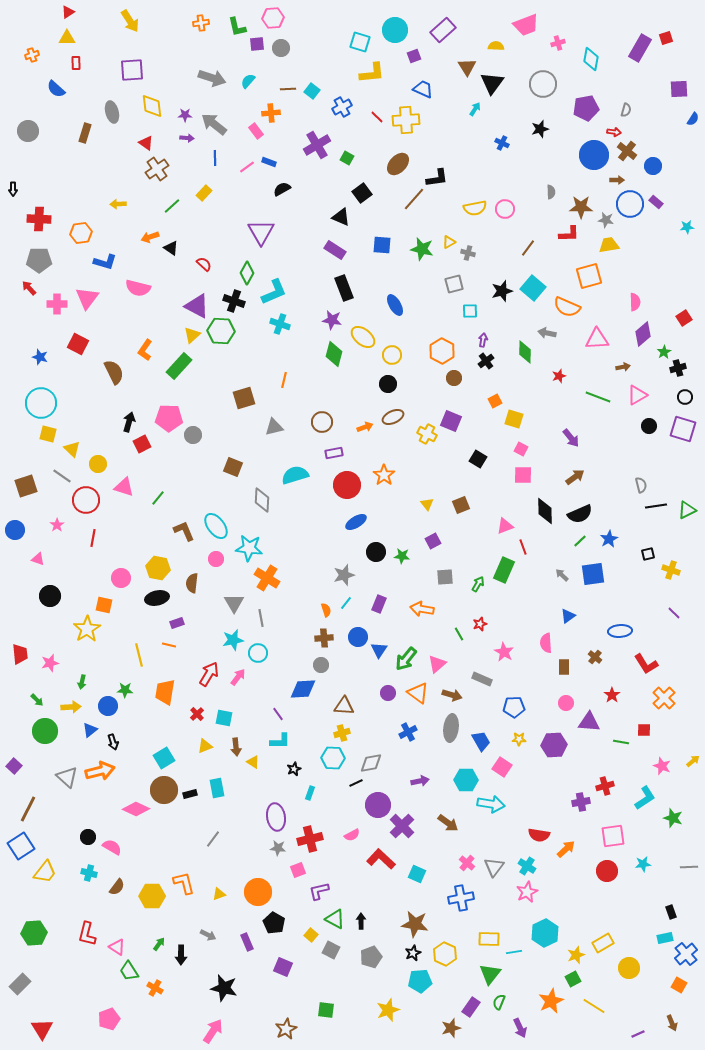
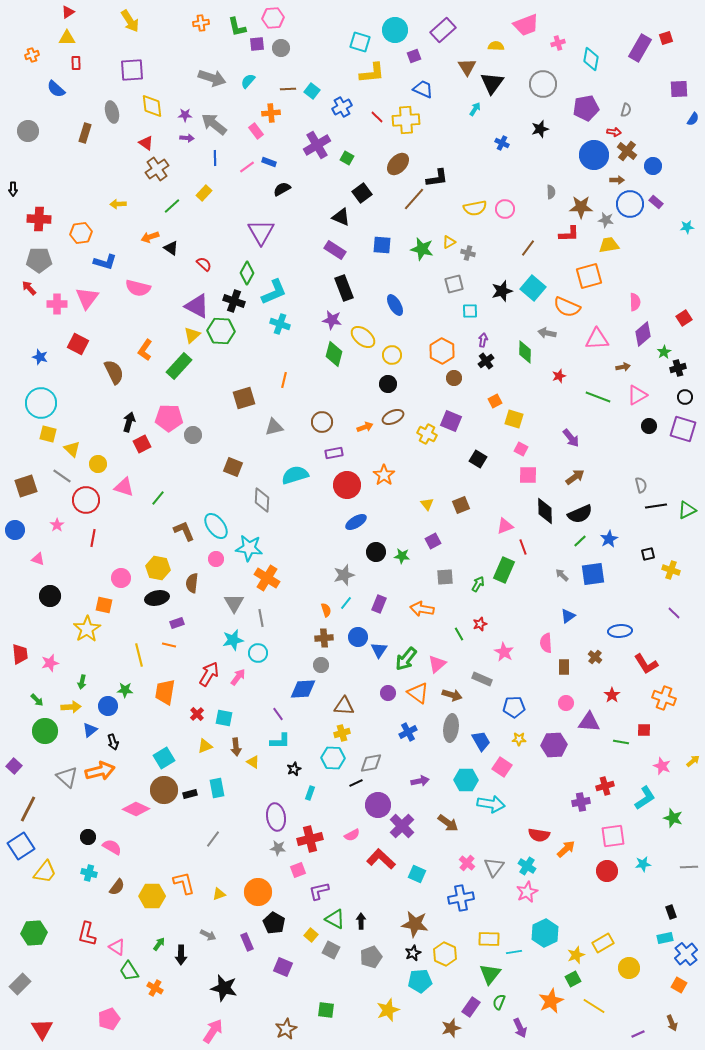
pink square at (523, 475): moved 5 px right
orange cross at (664, 698): rotated 25 degrees counterclockwise
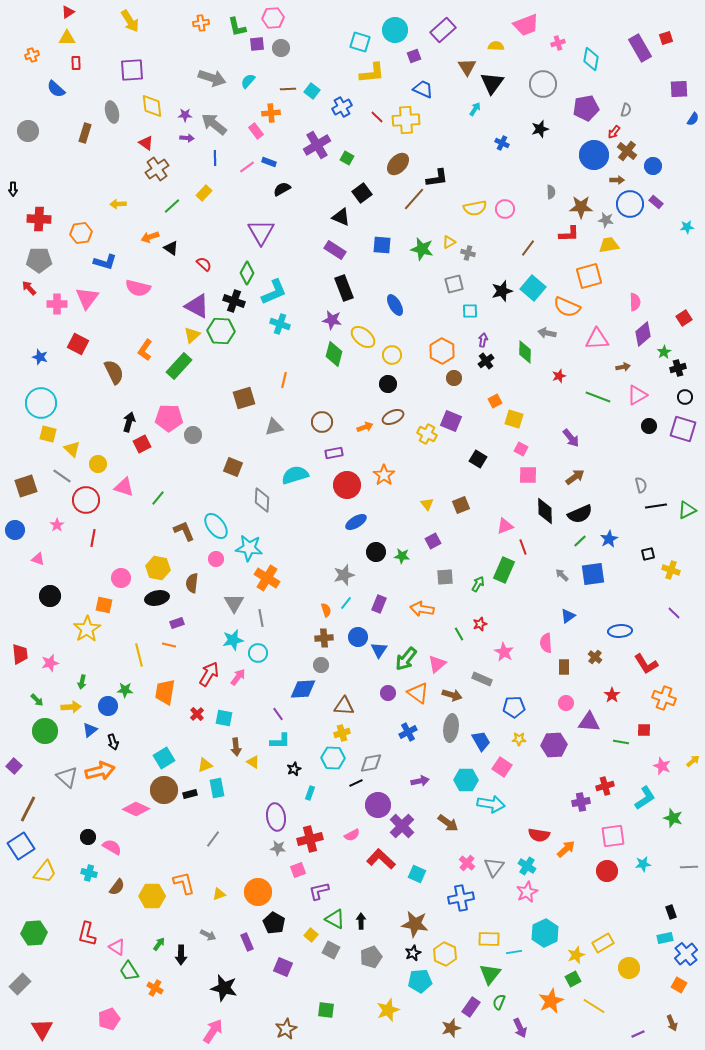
purple rectangle at (640, 48): rotated 60 degrees counterclockwise
red arrow at (614, 132): rotated 120 degrees clockwise
yellow triangle at (205, 746): moved 19 px down
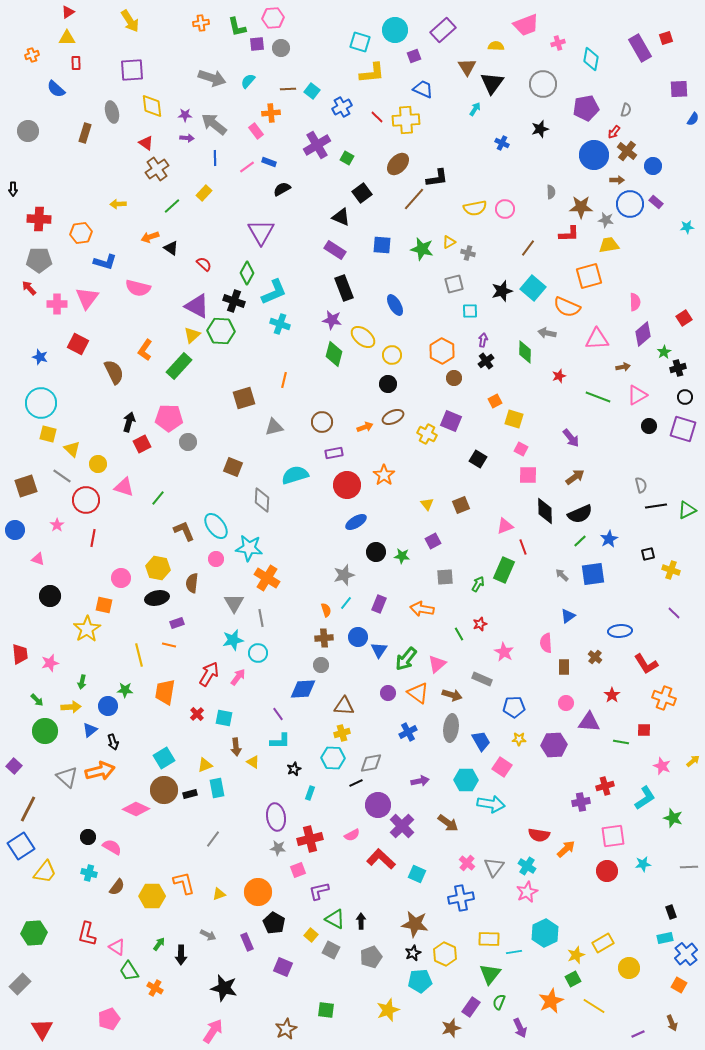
gray circle at (193, 435): moved 5 px left, 7 px down
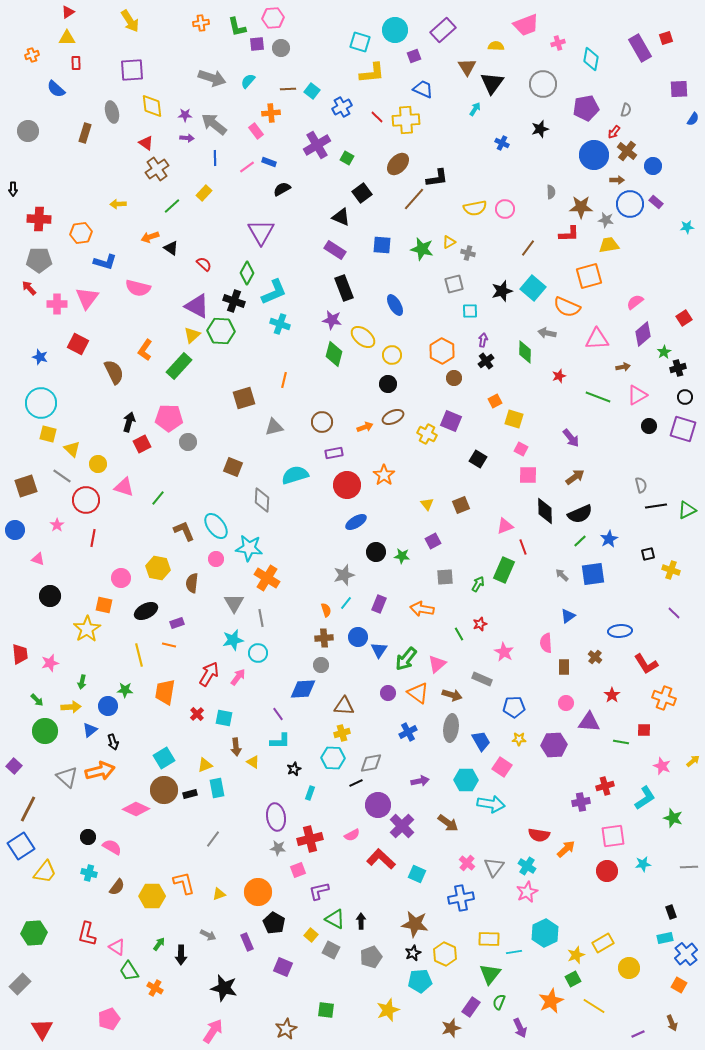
pink semicircle at (635, 302): rotated 126 degrees counterclockwise
black ellipse at (157, 598): moved 11 px left, 13 px down; rotated 15 degrees counterclockwise
